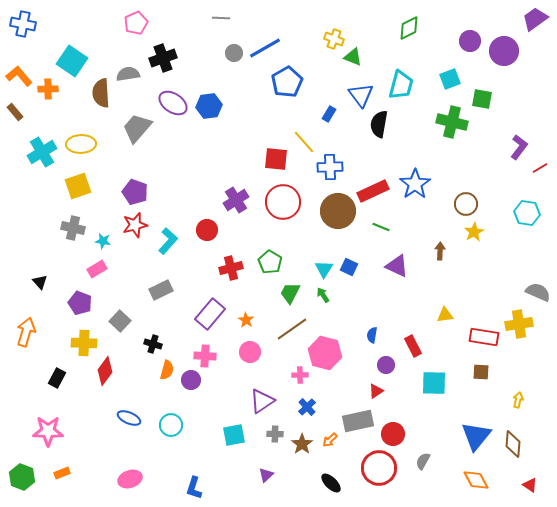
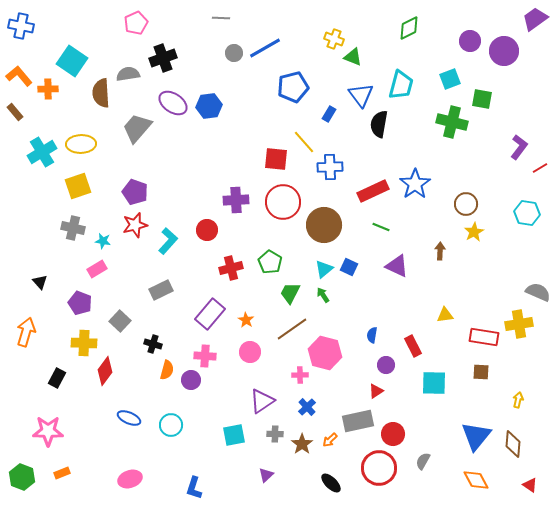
blue cross at (23, 24): moved 2 px left, 2 px down
blue pentagon at (287, 82): moved 6 px right, 5 px down; rotated 16 degrees clockwise
purple cross at (236, 200): rotated 30 degrees clockwise
brown circle at (338, 211): moved 14 px left, 14 px down
cyan triangle at (324, 269): rotated 18 degrees clockwise
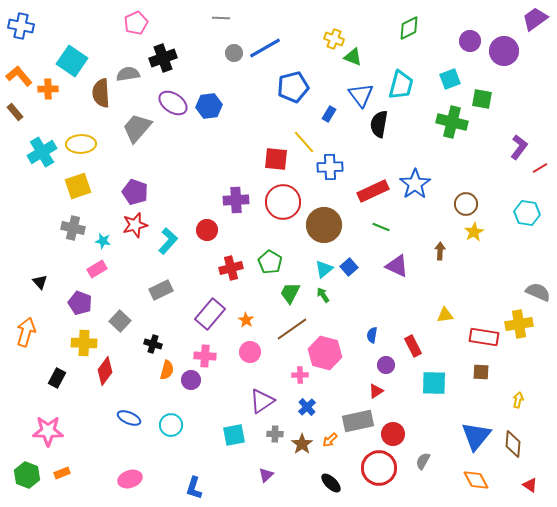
blue square at (349, 267): rotated 24 degrees clockwise
green hexagon at (22, 477): moved 5 px right, 2 px up
